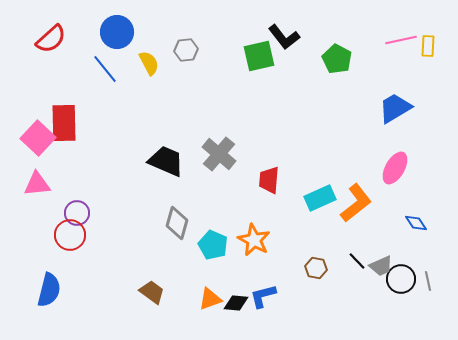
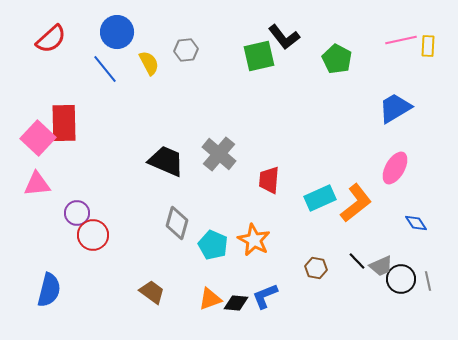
red circle: moved 23 px right
blue L-shape: moved 2 px right; rotated 8 degrees counterclockwise
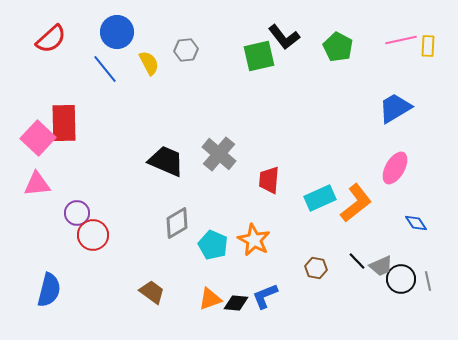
green pentagon: moved 1 px right, 12 px up
gray diamond: rotated 44 degrees clockwise
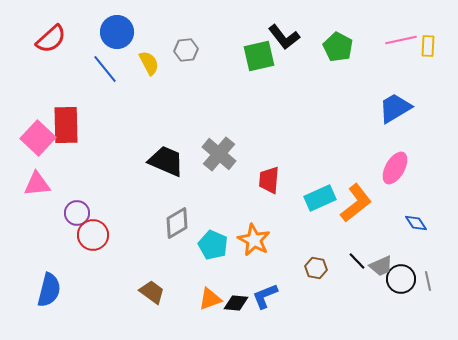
red rectangle: moved 2 px right, 2 px down
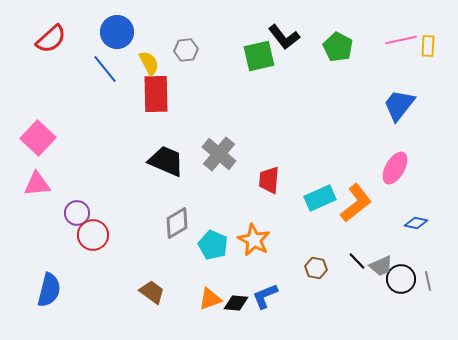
blue trapezoid: moved 4 px right, 3 px up; rotated 21 degrees counterclockwise
red rectangle: moved 90 px right, 31 px up
blue diamond: rotated 45 degrees counterclockwise
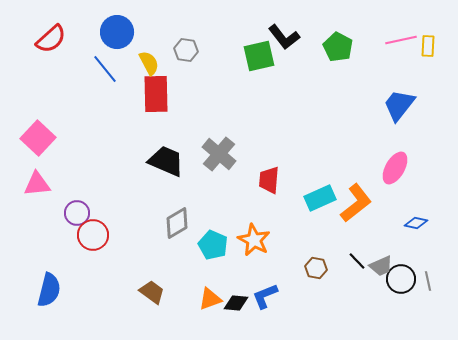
gray hexagon: rotated 15 degrees clockwise
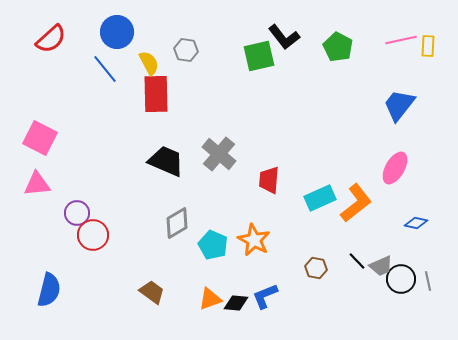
pink square: moved 2 px right; rotated 16 degrees counterclockwise
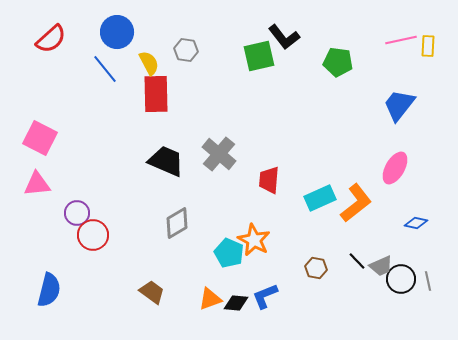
green pentagon: moved 15 px down; rotated 20 degrees counterclockwise
cyan pentagon: moved 16 px right, 8 px down
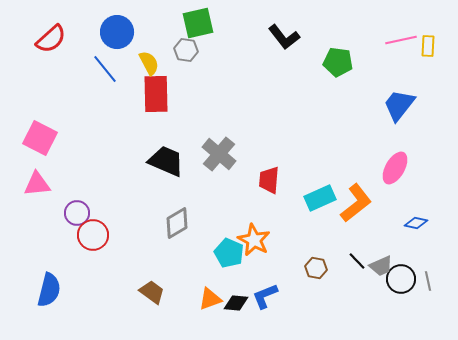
green square: moved 61 px left, 33 px up
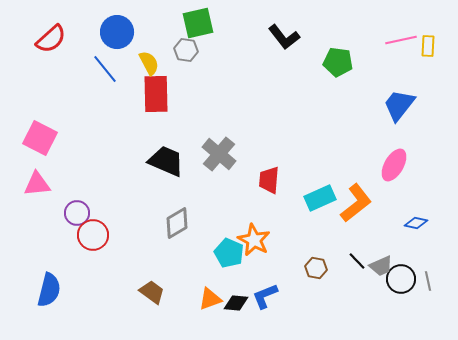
pink ellipse: moved 1 px left, 3 px up
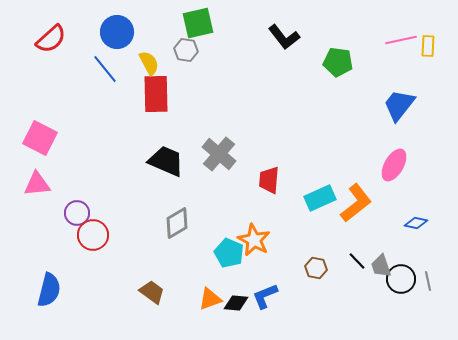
gray trapezoid: rotated 95 degrees clockwise
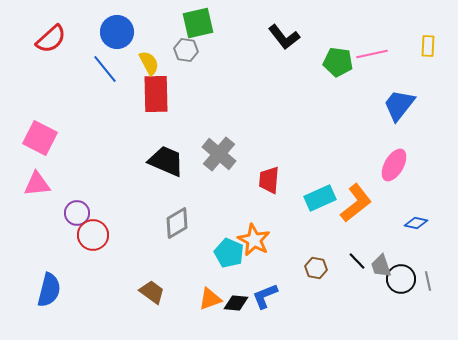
pink line: moved 29 px left, 14 px down
